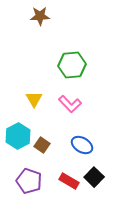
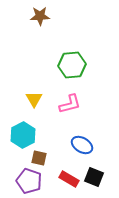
pink L-shape: rotated 60 degrees counterclockwise
cyan hexagon: moved 5 px right, 1 px up
brown square: moved 3 px left, 13 px down; rotated 21 degrees counterclockwise
black square: rotated 24 degrees counterclockwise
red rectangle: moved 2 px up
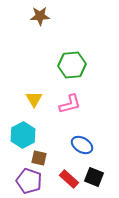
red rectangle: rotated 12 degrees clockwise
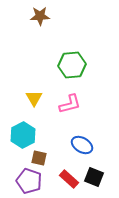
yellow triangle: moved 1 px up
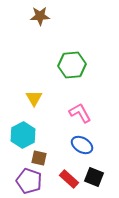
pink L-shape: moved 10 px right, 9 px down; rotated 105 degrees counterclockwise
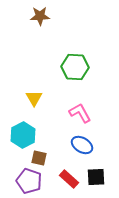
green hexagon: moved 3 px right, 2 px down; rotated 8 degrees clockwise
black square: moved 2 px right; rotated 24 degrees counterclockwise
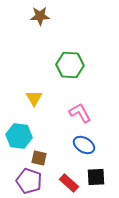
green hexagon: moved 5 px left, 2 px up
cyan hexagon: moved 4 px left, 1 px down; rotated 25 degrees counterclockwise
blue ellipse: moved 2 px right
red rectangle: moved 4 px down
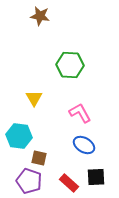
brown star: rotated 12 degrees clockwise
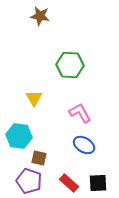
black square: moved 2 px right, 6 px down
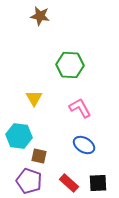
pink L-shape: moved 5 px up
brown square: moved 2 px up
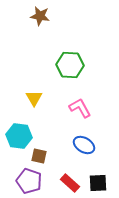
red rectangle: moved 1 px right
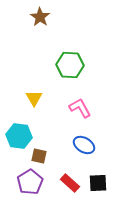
brown star: moved 1 px down; rotated 24 degrees clockwise
purple pentagon: moved 1 px right, 1 px down; rotated 20 degrees clockwise
